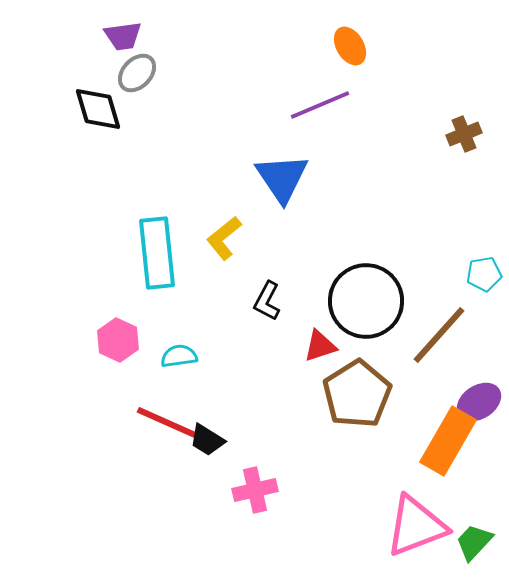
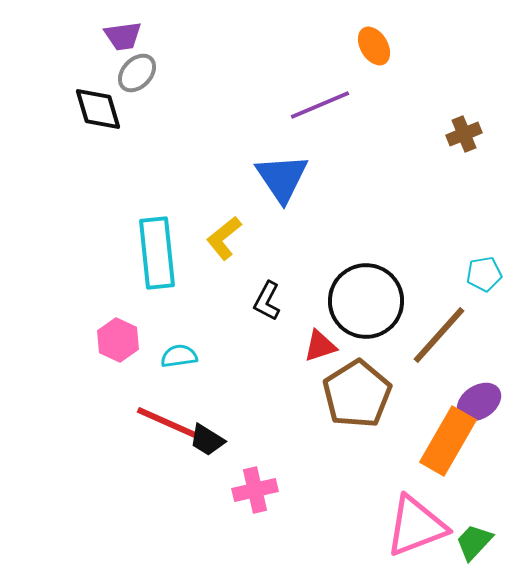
orange ellipse: moved 24 px right
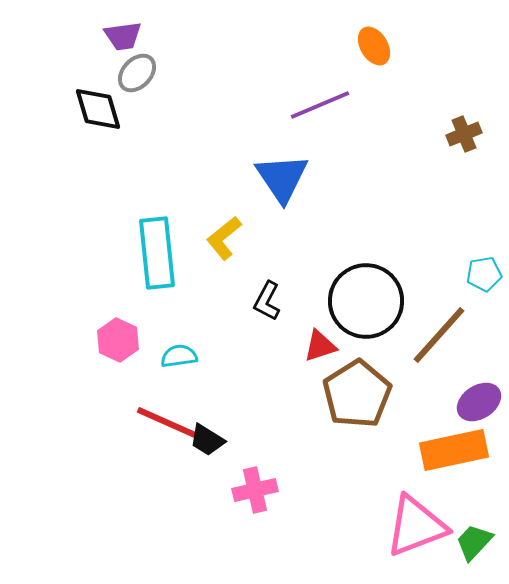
orange rectangle: moved 6 px right, 9 px down; rotated 48 degrees clockwise
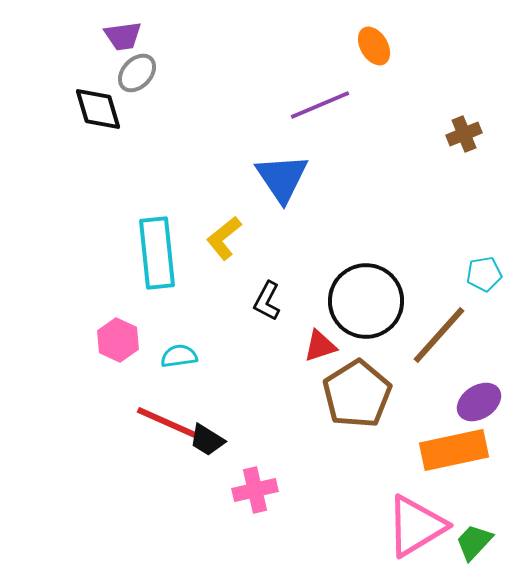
pink triangle: rotated 10 degrees counterclockwise
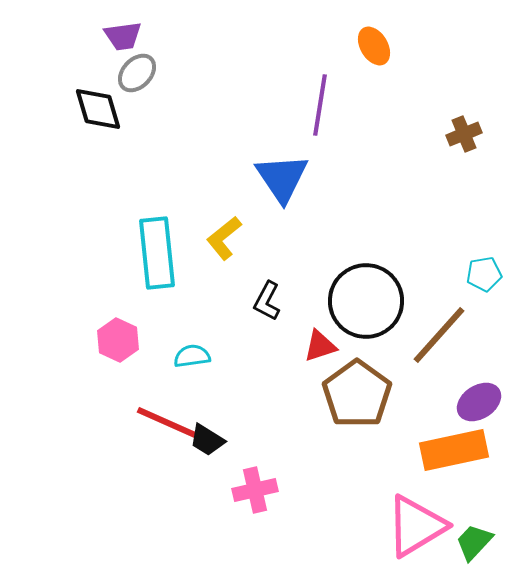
purple line: rotated 58 degrees counterclockwise
cyan semicircle: moved 13 px right
brown pentagon: rotated 4 degrees counterclockwise
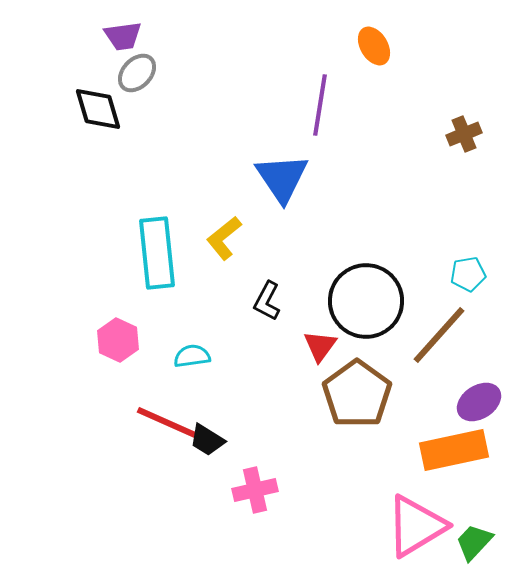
cyan pentagon: moved 16 px left
red triangle: rotated 36 degrees counterclockwise
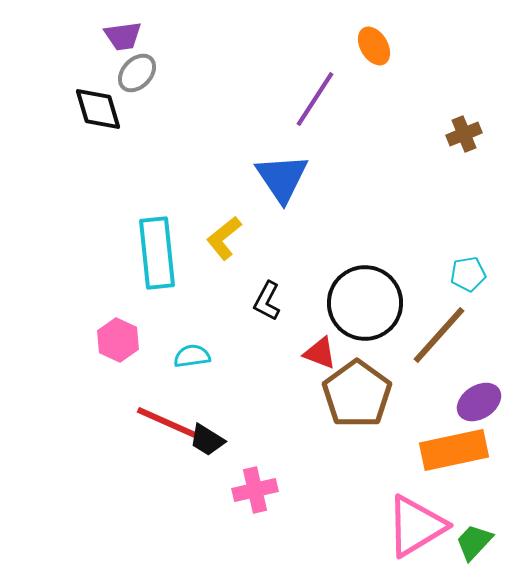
purple line: moved 5 px left, 6 px up; rotated 24 degrees clockwise
black circle: moved 1 px left, 2 px down
red triangle: moved 7 px down; rotated 45 degrees counterclockwise
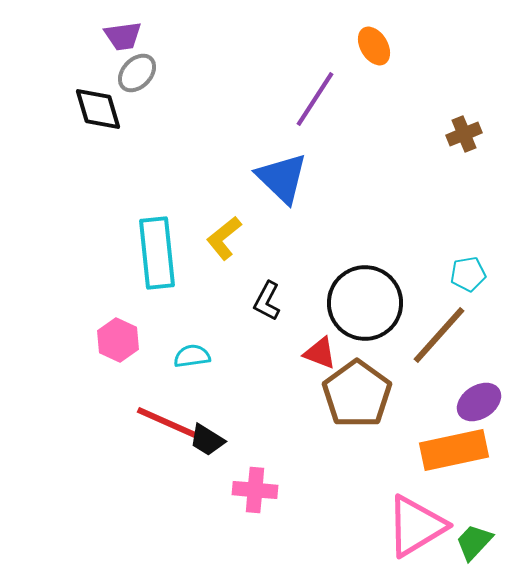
blue triangle: rotated 12 degrees counterclockwise
pink cross: rotated 18 degrees clockwise
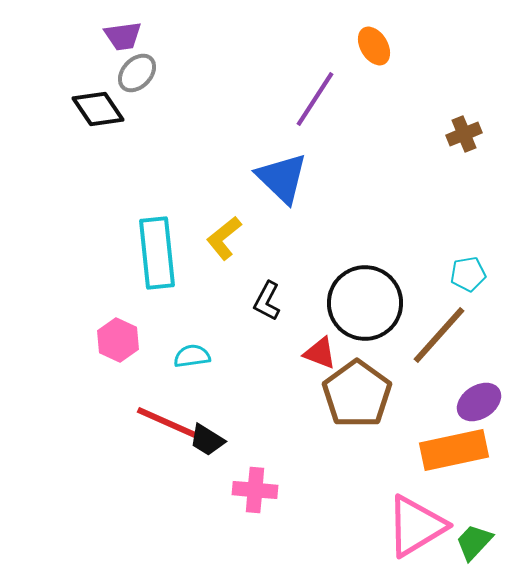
black diamond: rotated 18 degrees counterclockwise
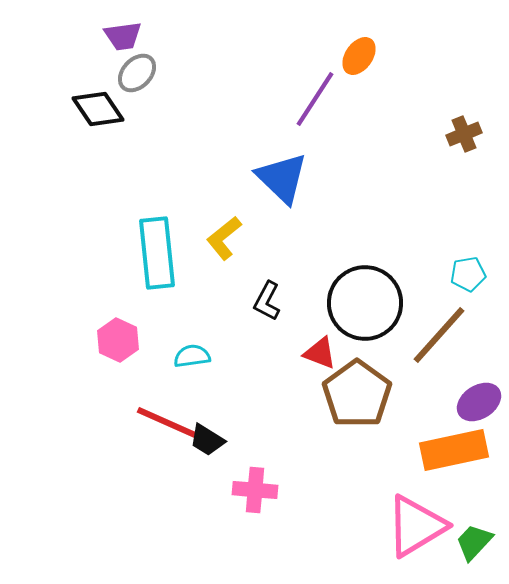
orange ellipse: moved 15 px left, 10 px down; rotated 66 degrees clockwise
